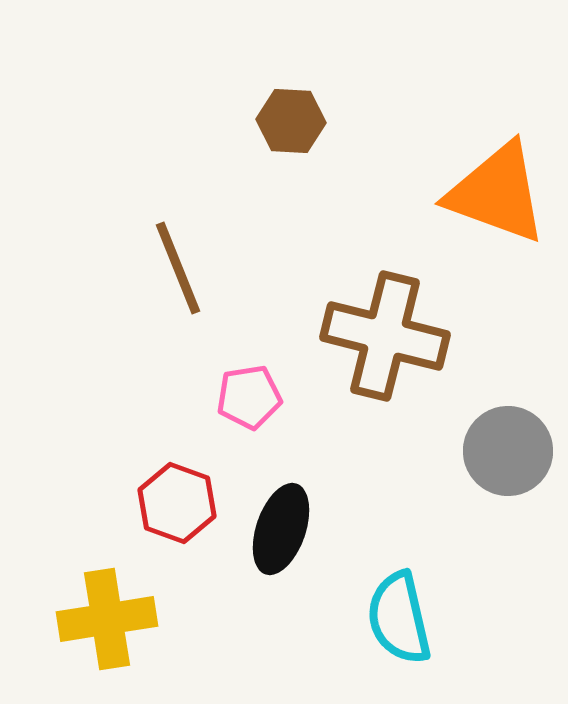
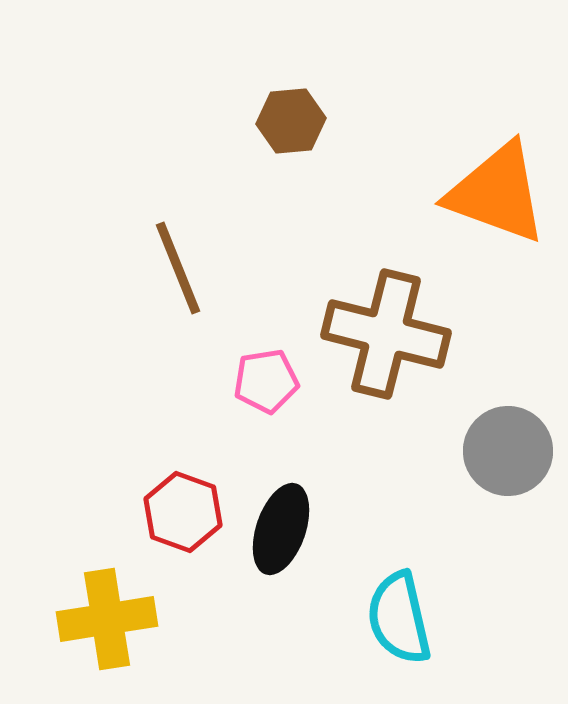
brown hexagon: rotated 8 degrees counterclockwise
brown cross: moved 1 px right, 2 px up
pink pentagon: moved 17 px right, 16 px up
red hexagon: moved 6 px right, 9 px down
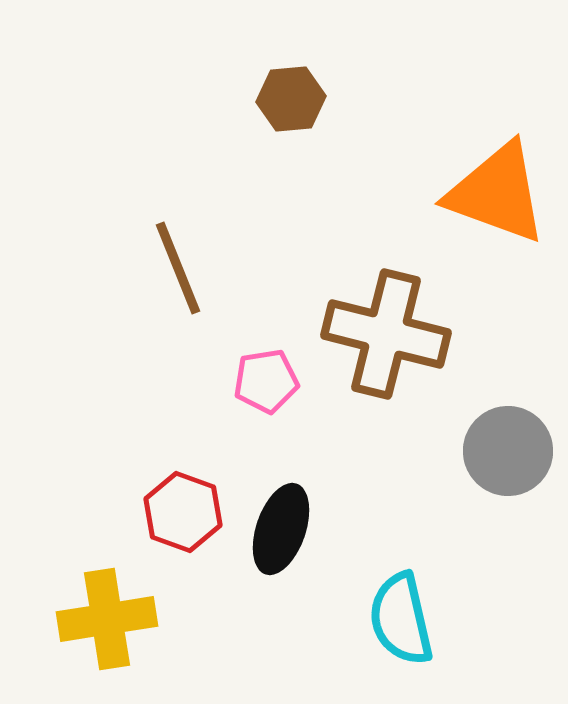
brown hexagon: moved 22 px up
cyan semicircle: moved 2 px right, 1 px down
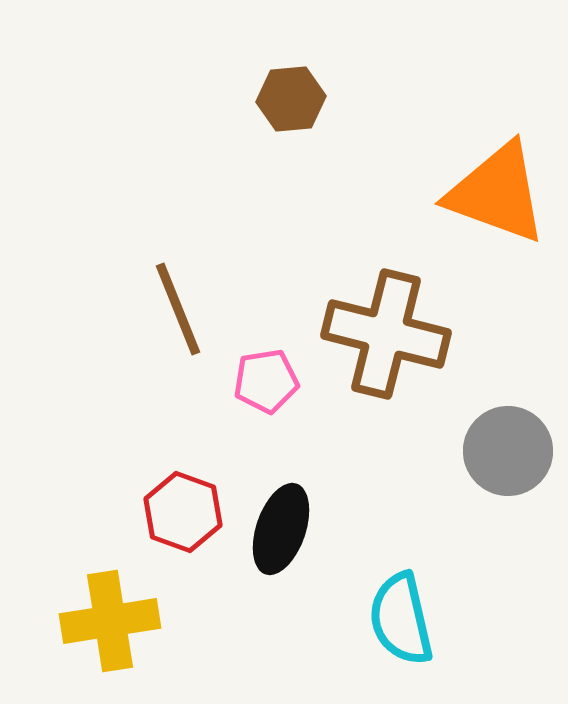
brown line: moved 41 px down
yellow cross: moved 3 px right, 2 px down
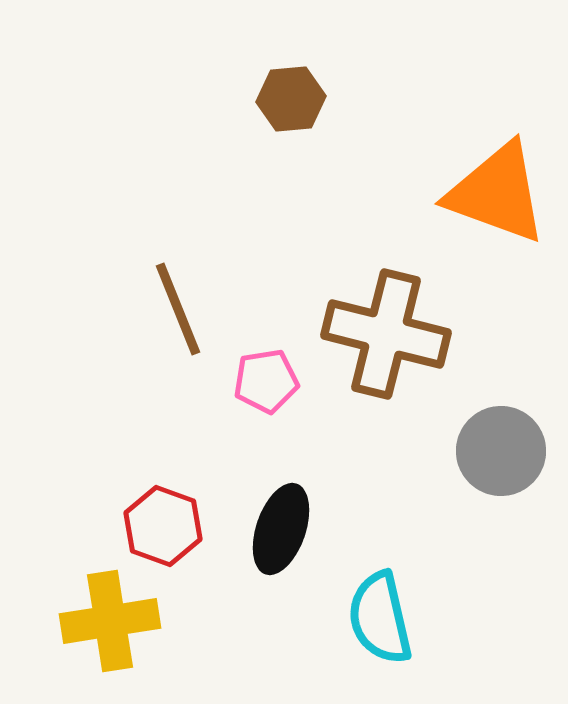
gray circle: moved 7 px left
red hexagon: moved 20 px left, 14 px down
cyan semicircle: moved 21 px left, 1 px up
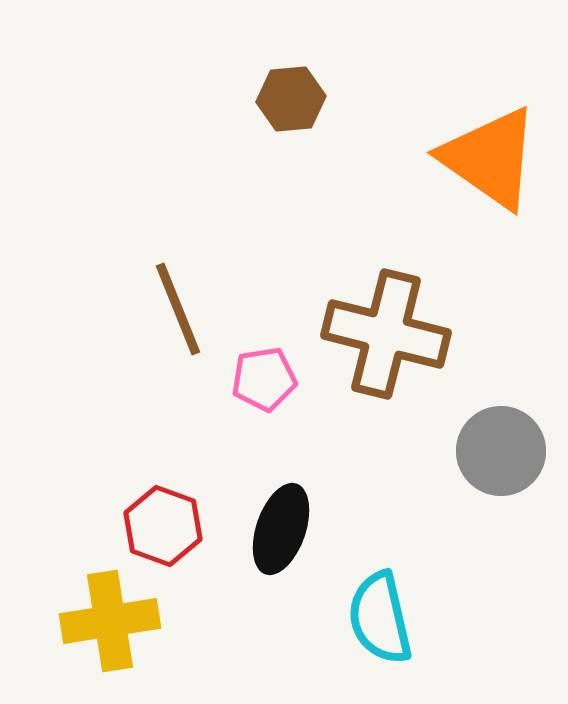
orange triangle: moved 7 px left, 35 px up; rotated 15 degrees clockwise
pink pentagon: moved 2 px left, 2 px up
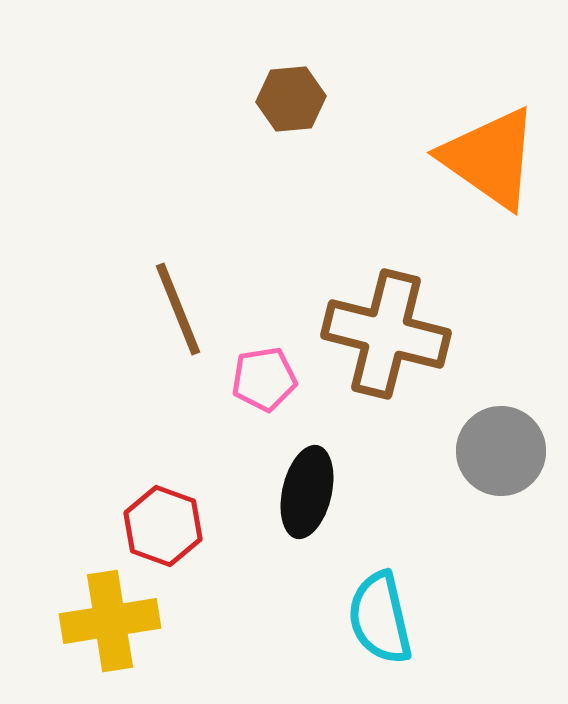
black ellipse: moved 26 px right, 37 px up; rotated 6 degrees counterclockwise
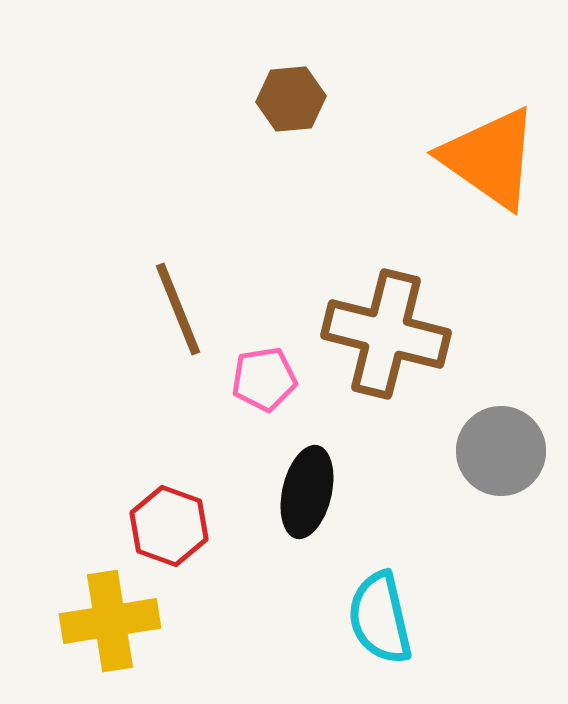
red hexagon: moved 6 px right
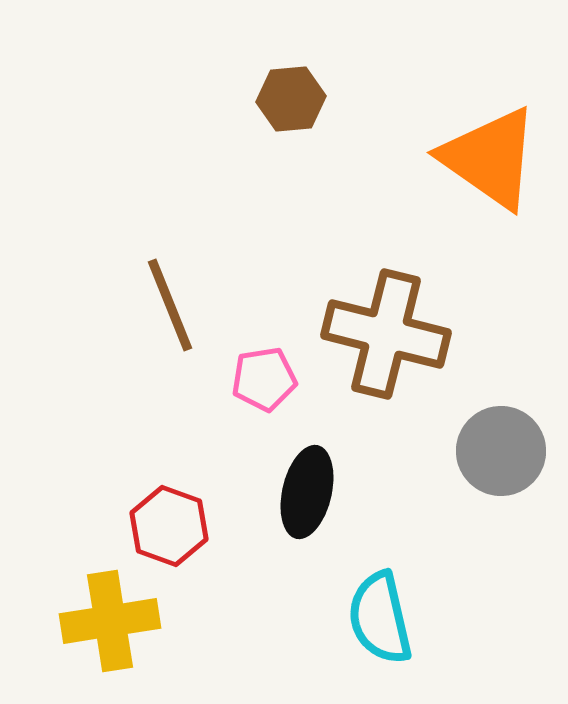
brown line: moved 8 px left, 4 px up
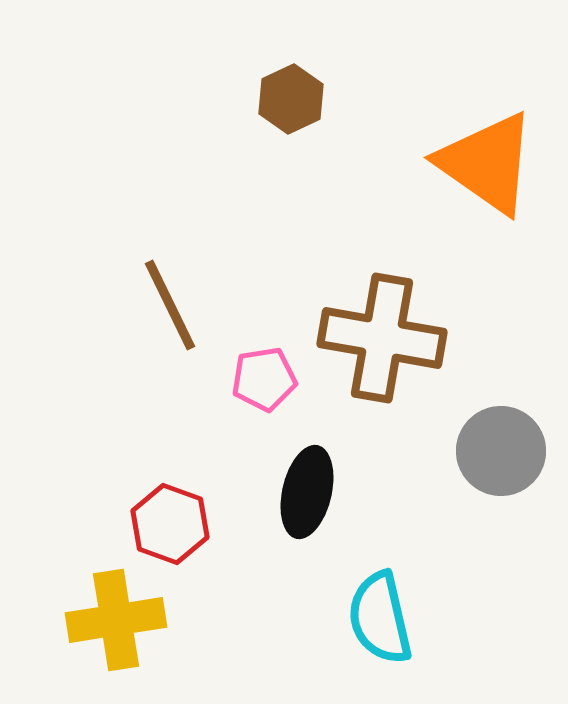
brown hexagon: rotated 20 degrees counterclockwise
orange triangle: moved 3 px left, 5 px down
brown line: rotated 4 degrees counterclockwise
brown cross: moved 4 px left, 4 px down; rotated 4 degrees counterclockwise
red hexagon: moved 1 px right, 2 px up
yellow cross: moved 6 px right, 1 px up
